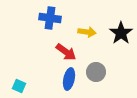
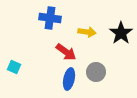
cyan square: moved 5 px left, 19 px up
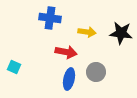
black star: rotated 30 degrees counterclockwise
red arrow: rotated 25 degrees counterclockwise
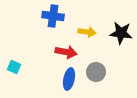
blue cross: moved 3 px right, 2 px up
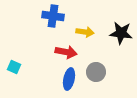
yellow arrow: moved 2 px left
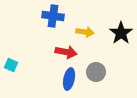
black star: rotated 30 degrees clockwise
cyan square: moved 3 px left, 2 px up
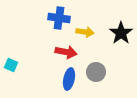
blue cross: moved 6 px right, 2 px down
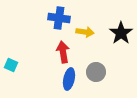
red arrow: moved 3 px left; rotated 110 degrees counterclockwise
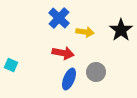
blue cross: rotated 35 degrees clockwise
black star: moved 3 px up
red arrow: moved 1 px down; rotated 110 degrees clockwise
blue ellipse: rotated 10 degrees clockwise
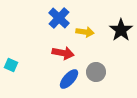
blue ellipse: rotated 20 degrees clockwise
